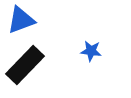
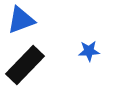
blue star: moved 2 px left; rotated 10 degrees counterclockwise
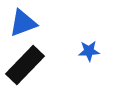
blue triangle: moved 2 px right, 3 px down
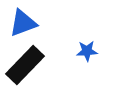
blue star: moved 2 px left
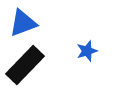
blue star: rotated 15 degrees counterclockwise
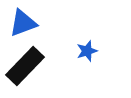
black rectangle: moved 1 px down
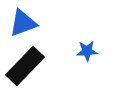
blue star: rotated 15 degrees clockwise
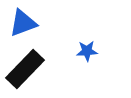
black rectangle: moved 3 px down
